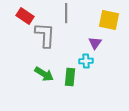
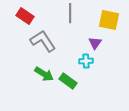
gray line: moved 4 px right
gray L-shape: moved 2 px left, 6 px down; rotated 36 degrees counterclockwise
green rectangle: moved 2 px left, 4 px down; rotated 60 degrees counterclockwise
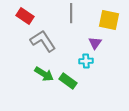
gray line: moved 1 px right
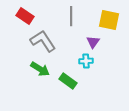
gray line: moved 3 px down
purple triangle: moved 2 px left, 1 px up
green arrow: moved 4 px left, 5 px up
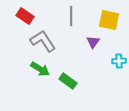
cyan cross: moved 33 px right
